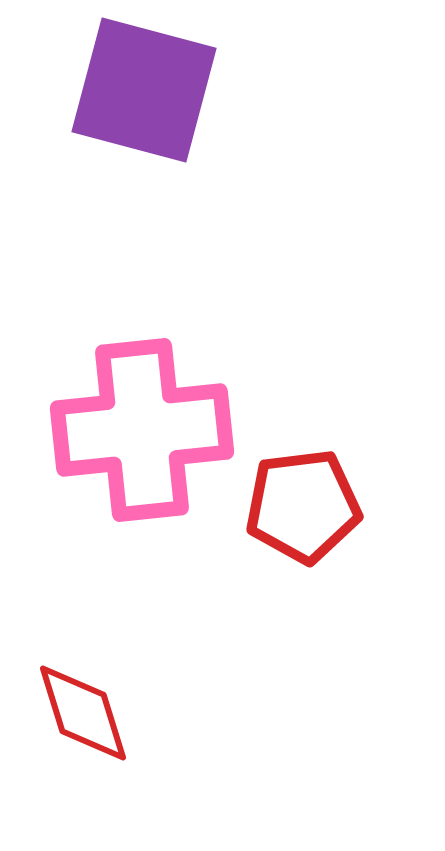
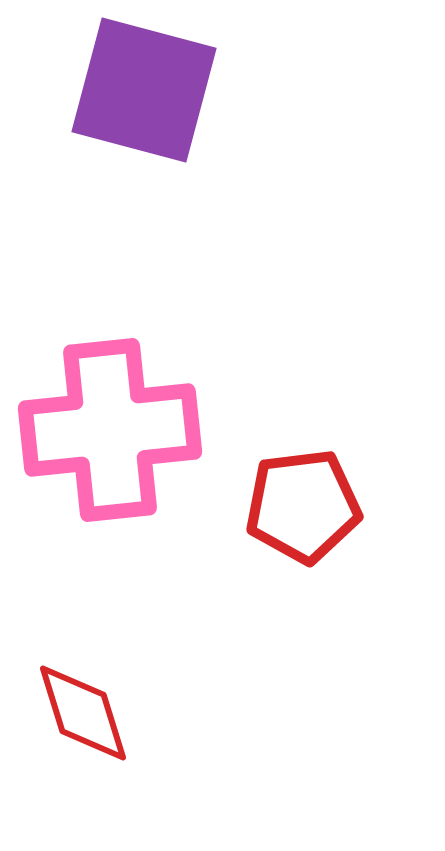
pink cross: moved 32 px left
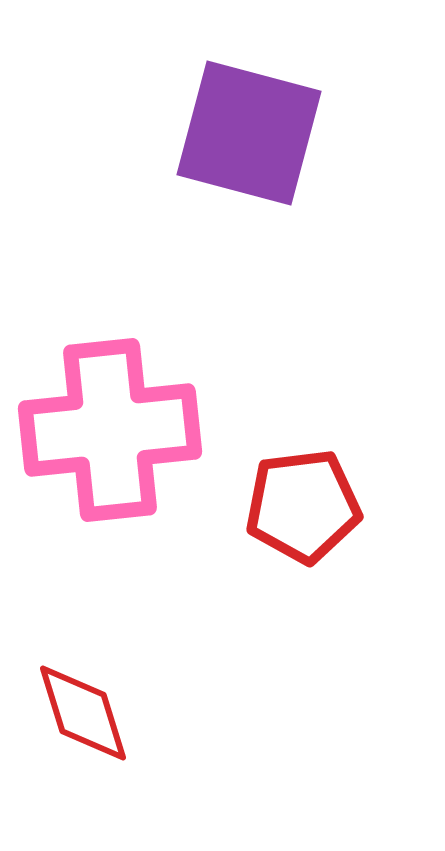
purple square: moved 105 px right, 43 px down
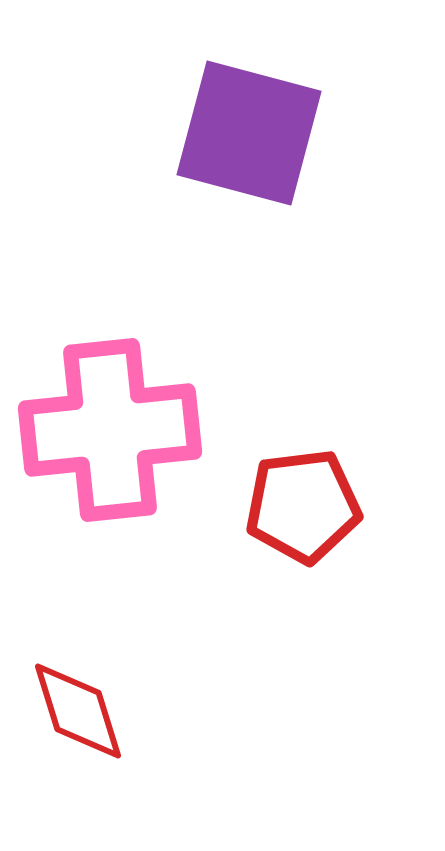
red diamond: moved 5 px left, 2 px up
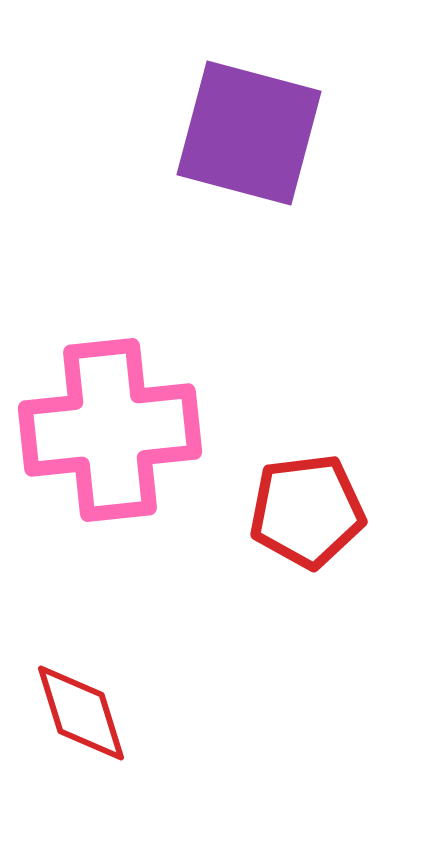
red pentagon: moved 4 px right, 5 px down
red diamond: moved 3 px right, 2 px down
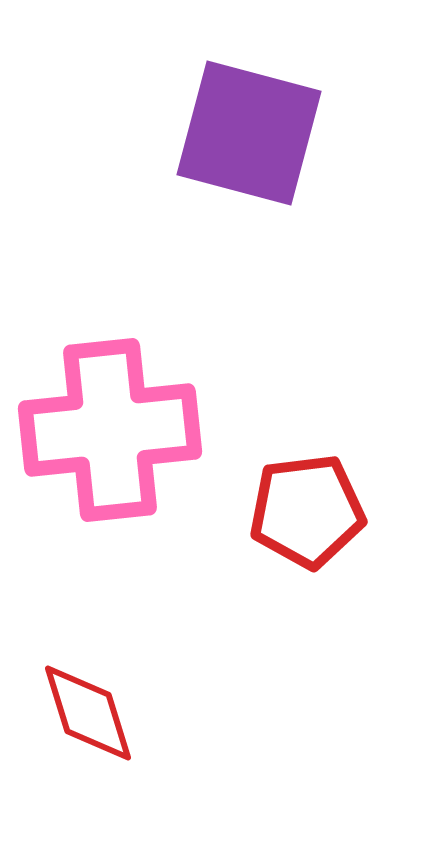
red diamond: moved 7 px right
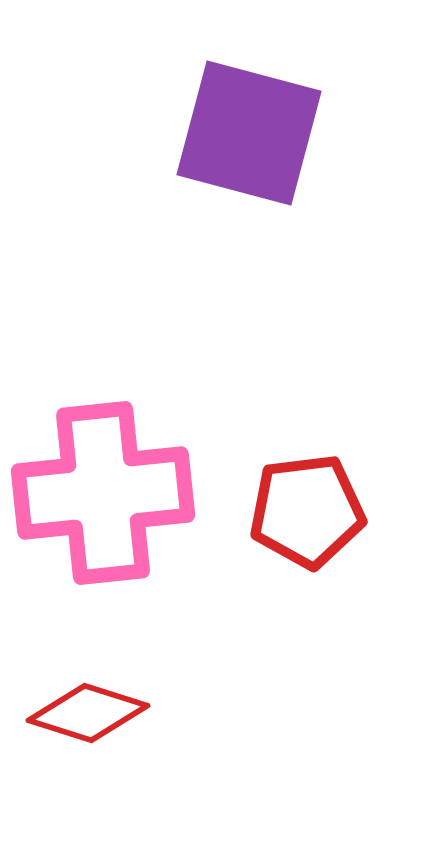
pink cross: moved 7 px left, 63 px down
red diamond: rotated 55 degrees counterclockwise
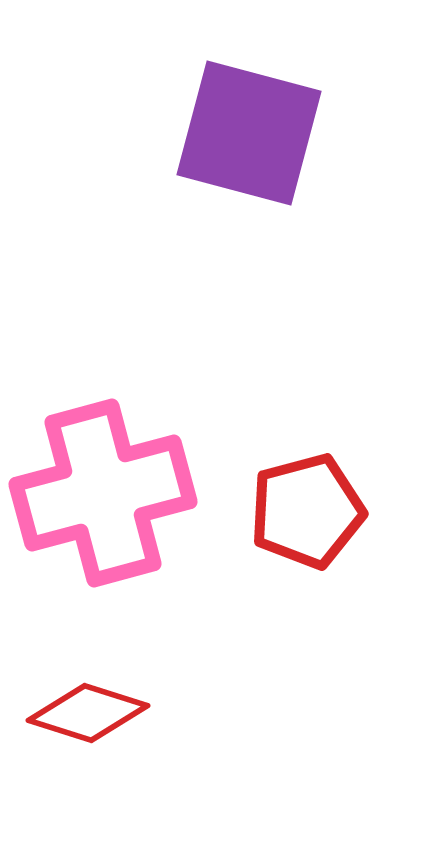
pink cross: rotated 9 degrees counterclockwise
red pentagon: rotated 8 degrees counterclockwise
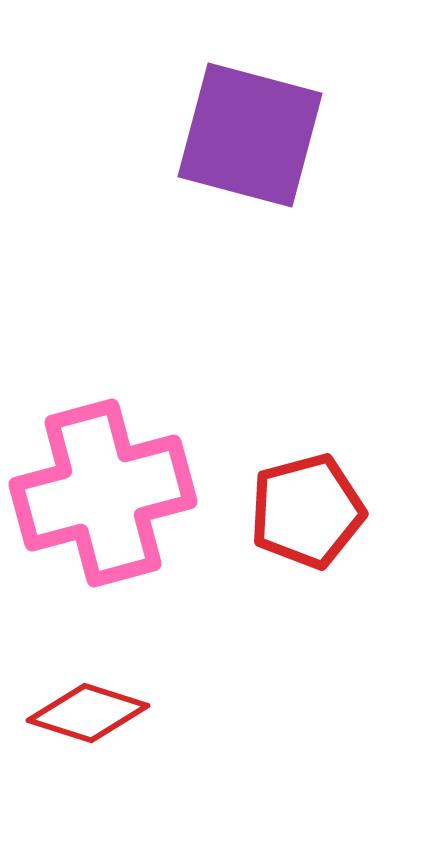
purple square: moved 1 px right, 2 px down
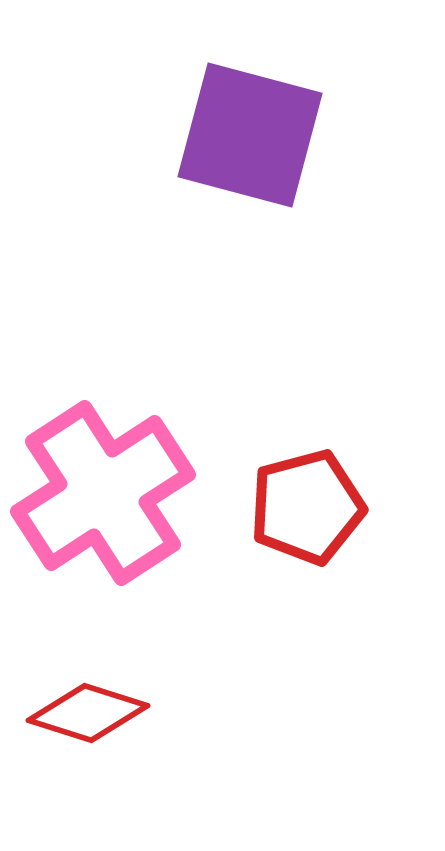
pink cross: rotated 18 degrees counterclockwise
red pentagon: moved 4 px up
